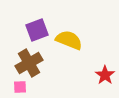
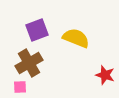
yellow semicircle: moved 7 px right, 2 px up
red star: rotated 18 degrees counterclockwise
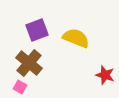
brown cross: rotated 20 degrees counterclockwise
pink square: rotated 32 degrees clockwise
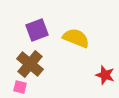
brown cross: moved 1 px right, 1 px down
pink square: rotated 16 degrees counterclockwise
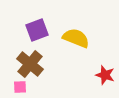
pink square: rotated 16 degrees counterclockwise
